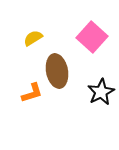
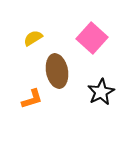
pink square: moved 1 px down
orange L-shape: moved 6 px down
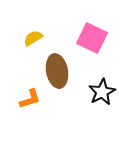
pink square: rotated 16 degrees counterclockwise
black star: moved 1 px right
orange L-shape: moved 2 px left
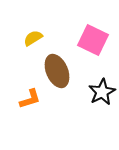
pink square: moved 1 px right, 2 px down
brown ellipse: rotated 12 degrees counterclockwise
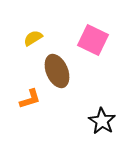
black star: moved 29 px down; rotated 12 degrees counterclockwise
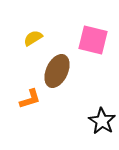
pink square: rotated 12 degrees counterclockwise
brown ellipse: rotated 48 degrees clockwise
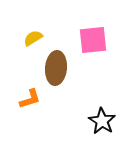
pink square: rotated 20 degrees counterclockwise
brown ellipse: moved 1 px left, 3 px up; rotated 20 degrees counterclockwise
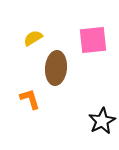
orange L-shape: rotated 90 degrees counterclockwise
black star: rotated 12 degrees clockwise
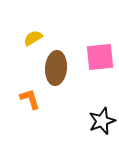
pink square: moved 7 px right, 17 px down
black star: rotated 8 degrees clockwise
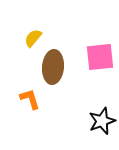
yellow semicircle: rotated 18 degrees counterclockwise
brown ellipse: moved 3 px left, 1 px up
